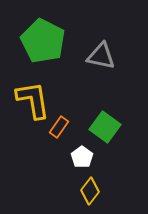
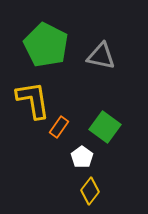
green pentagon: moved 3 px right, 4 px down
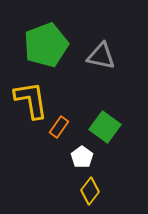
green pentagon: rotated 24 degrees clockwise
yellow L-shape: moved 2 px left
